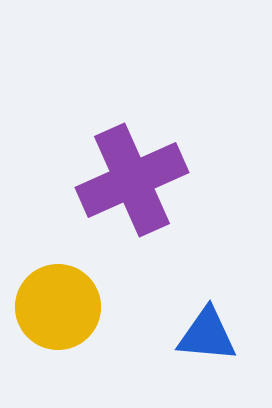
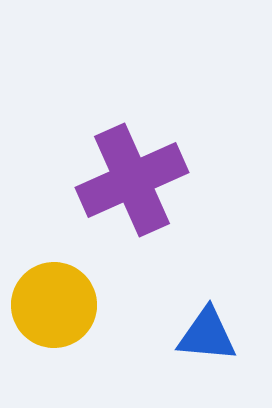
yellow circle: moved 4 px left, 2 px up
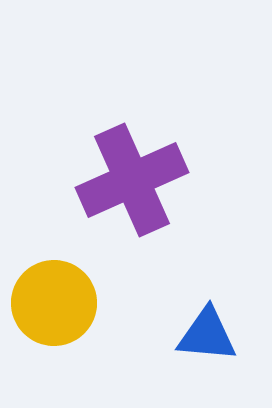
yellow circle: moved 2 px up
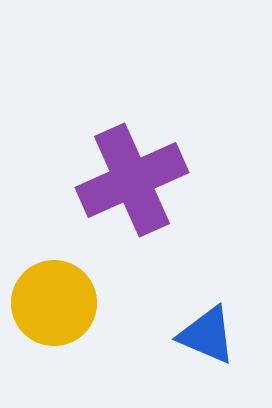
blue triangle: rotated 18 degrees clockwise
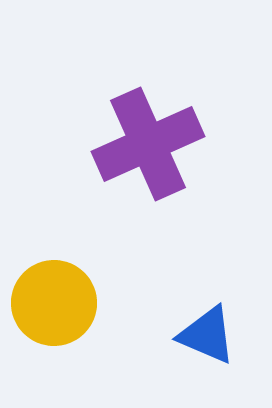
purple cross: moved 16 px right, 36 px up
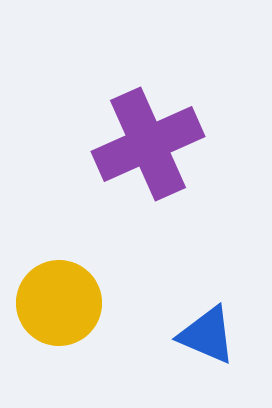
yellow circle: moved 5 px right
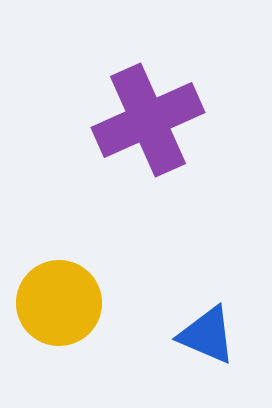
purple cross: moved 24 px up
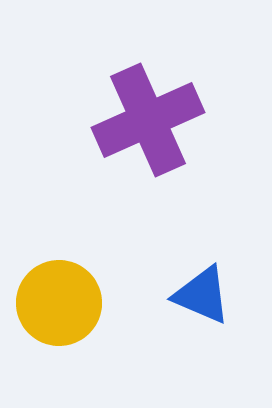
blue triangle: moved 5 px left, 40 px up
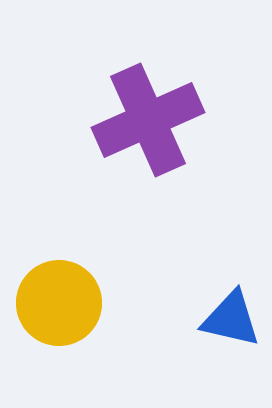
blue triangle: moved 29 px right, 24 px down; rotated 10 degrees counterclockwise
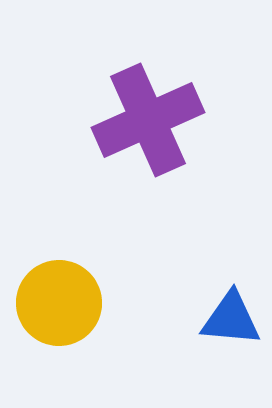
blue triangle: rotated 8 degrees counterclockwise
